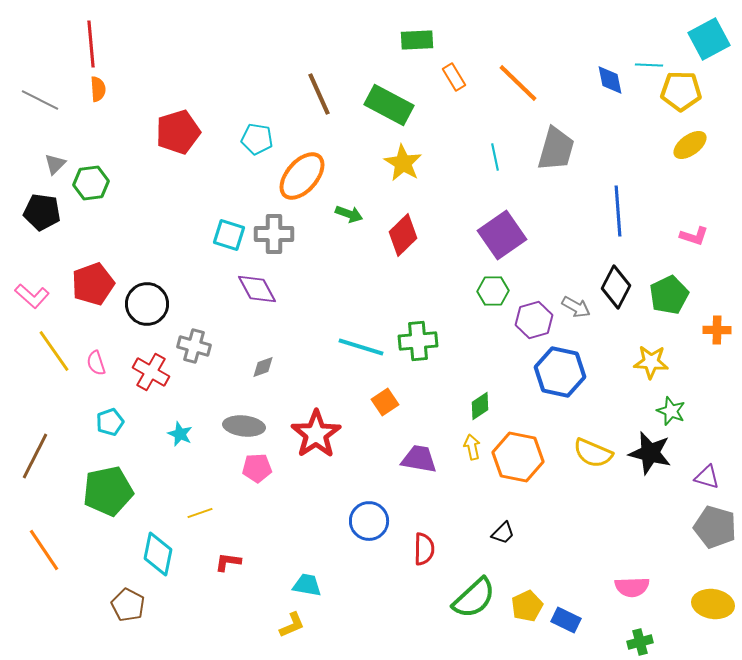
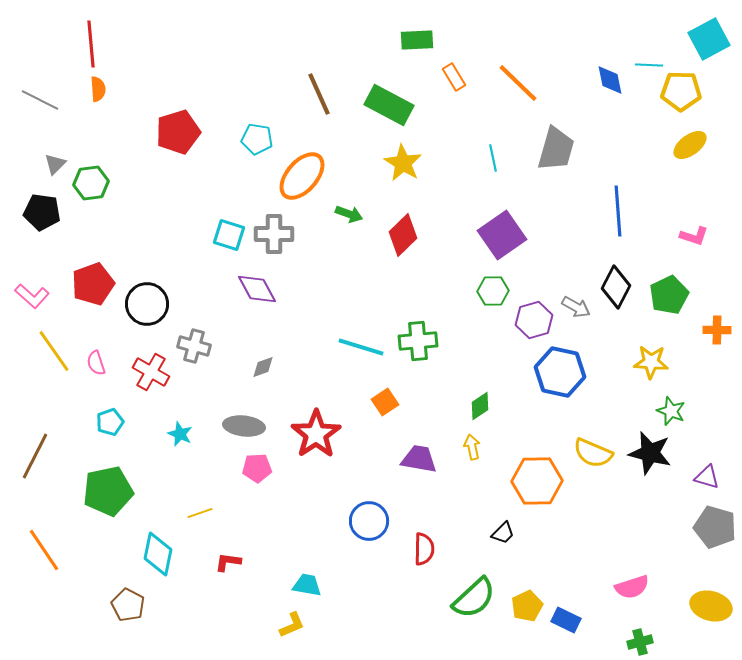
cyan line at (495, 157): moved 2 px left, 1 px down
orange hexagon at (518, 457): moved 19 px right, 24 px down; rotated 12 degrees counterclockwise
pink semicircle at (632, 587): rotated 16 degrees counterclockwise
yellow ellipse at (713, 604): moved 2 px left, 2 px down; rotated 6 degrees clockwise
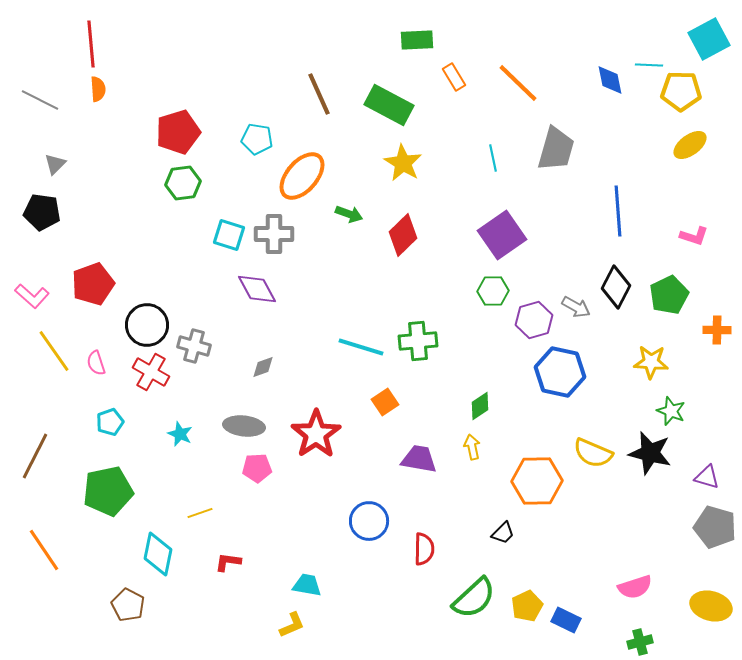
green hexagon at (91, 183): moved 92 px right
black circle at (147, 304): moved 21 px down
pink semicircle at (632, 587): moved 3 px right
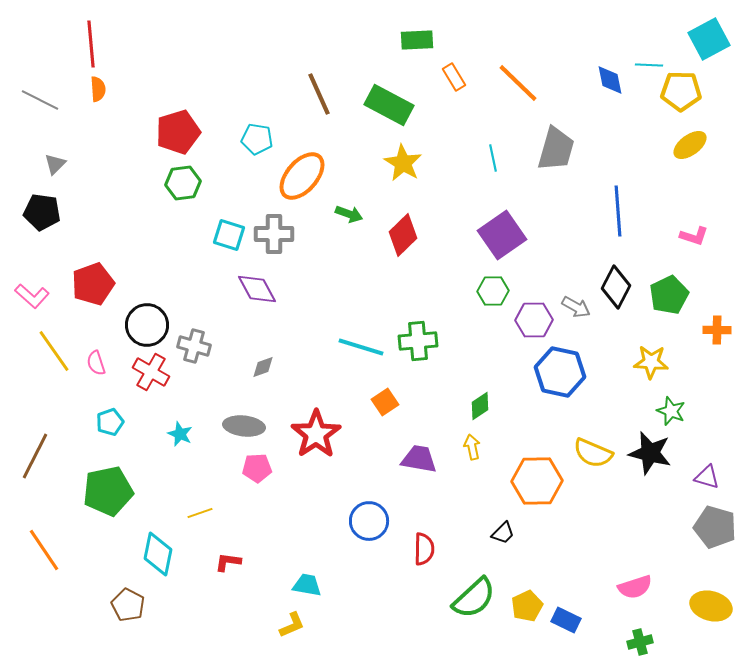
purple hexagon at (534, 320): rotated 15 degrees clockwise
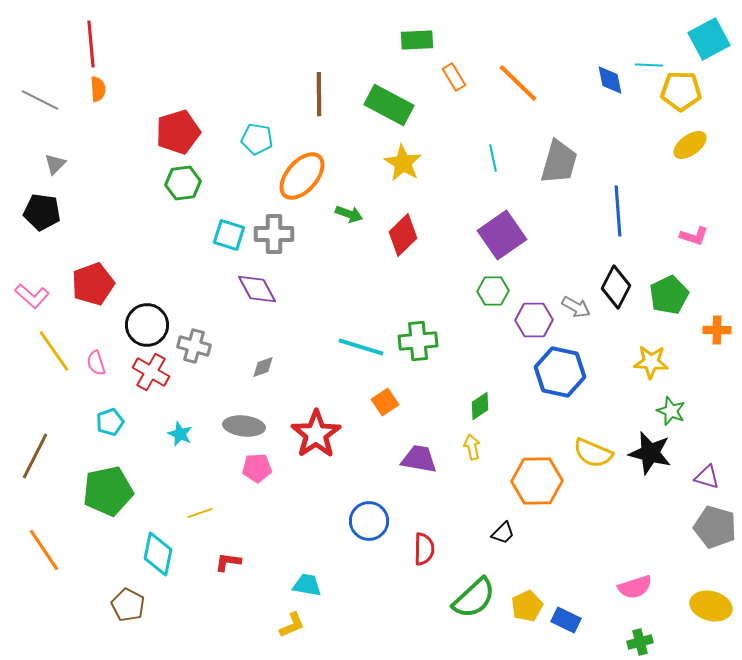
brown line at (319, 94): rotated 24 degrees clockwise
gray trapezoid at (556, 149): moved 3 px right, 13 px down
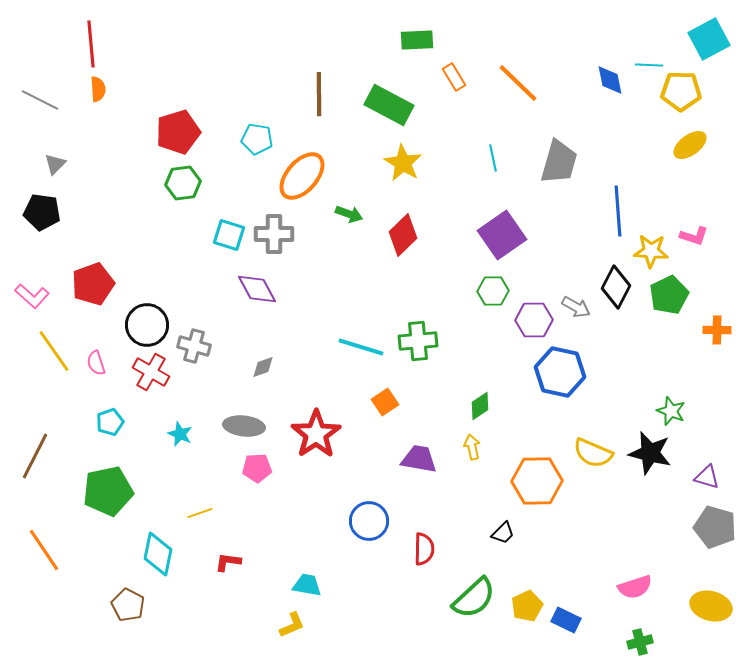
yellow star at (651, 362): moved 111 px up
